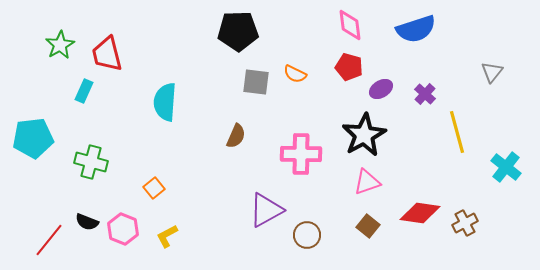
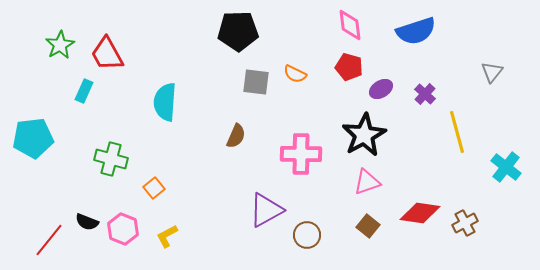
blue semicircle: moved 2 px down
red trapezoid: rotated 15 degrees counterclockwise
green cross: moved 20 px right, 3 px up
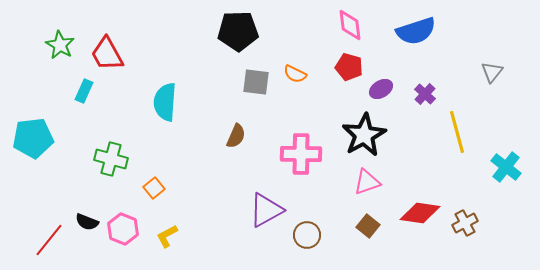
green star: rotated 12 degrees counterclockwise
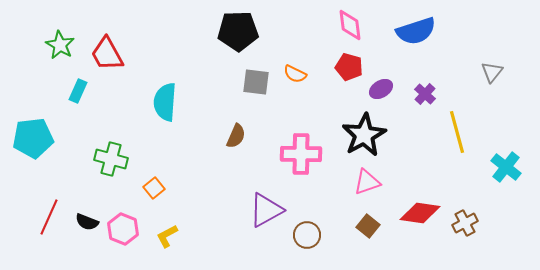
cyan rectangle: moved 6 px left
red line: moved 23 px up; rotated 15 degrees counterclockwise
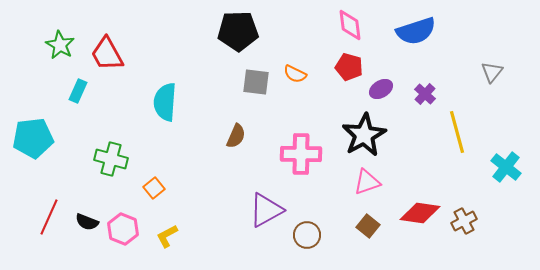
brown cross: moved 1 px left, 2 px up
